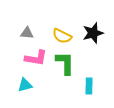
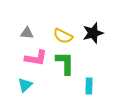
yellow semicircle: moved 1 px right
cyan triangle: rotated 28 degrees counterclockwise
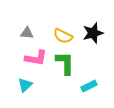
cyan rectangle: rotated 63 degrees clockwise
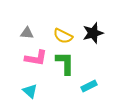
cyan triangle: moved 5 px right, 6 px down; rotated 35 degrees counterclockwise
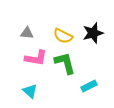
green L-shape: rotated 15 degrees counterclockwise
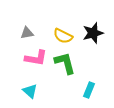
gray triangle: rotated 16 degrees counterclockwise
cyan rectangle: moved 4 px down; rotated 42 degrees counterclockwise
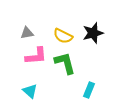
pink L-shape: moved 2 px up; rotated 15 degrees counterclockwise
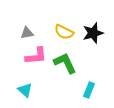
yellow semicircle: moved 1 px right, 4 px up
green L-shape: rotated 10 degrees counterclockwise
cyan triangle: moved 5 px left, 1 px up
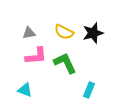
gray triangle: moved 2 px right
cyan triangle: rotated 21 degrees counterclockwise
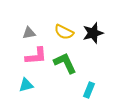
cyan triangle: moved 1 px right, 5 px up; rotated 35 degrees counterclockwise
